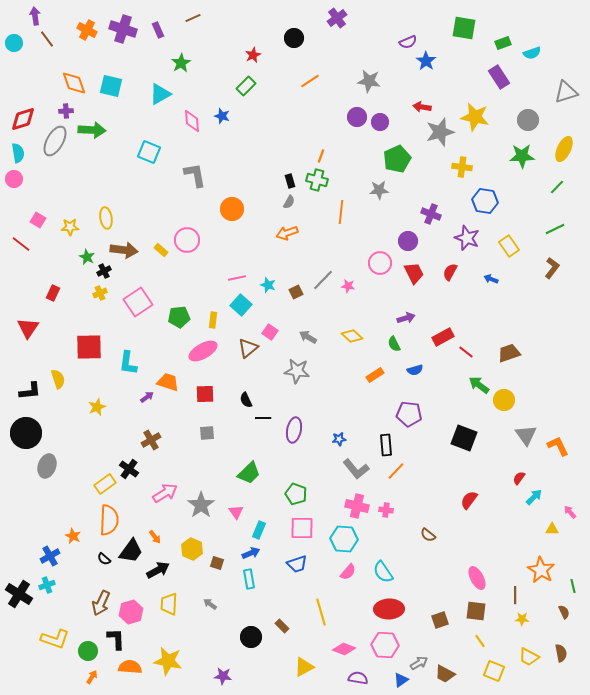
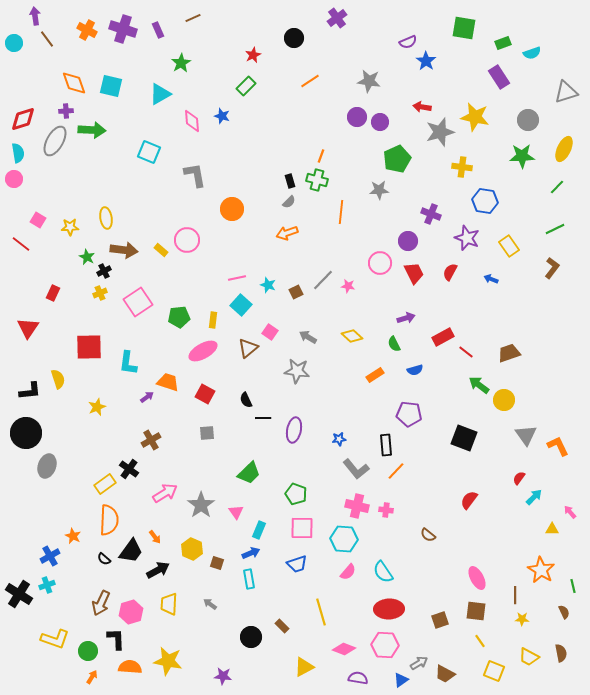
gray semicircle at (289, 202): rotated 16 degrees clockwise
red square at (205, 394): rotated 30 degrees clockwise
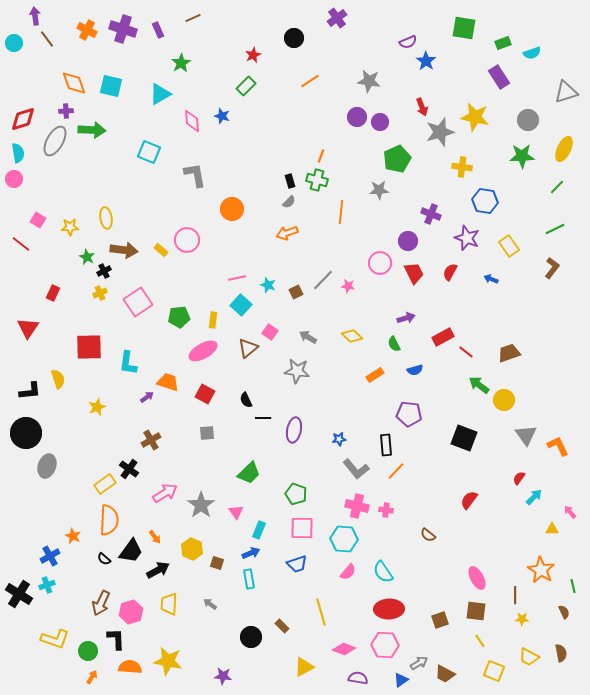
red arrow at (422, 107): rotated 120 degrees counterclockwise
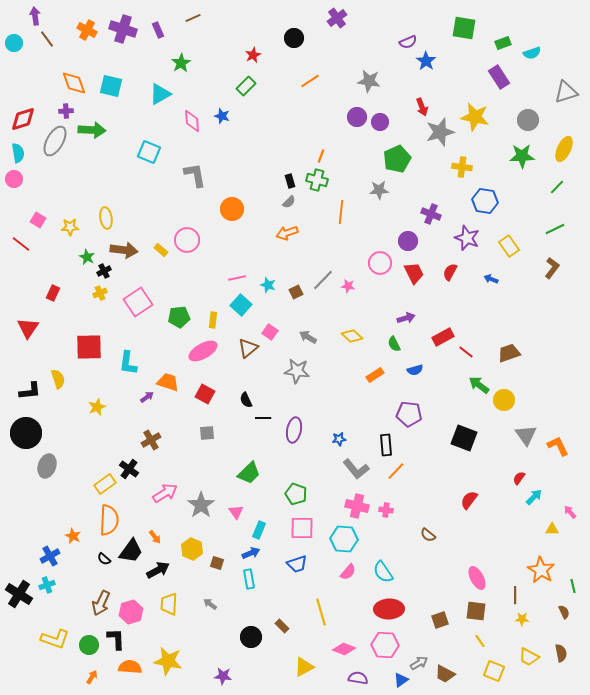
green circle at (88, 651): moved 1 px right, 6 px up
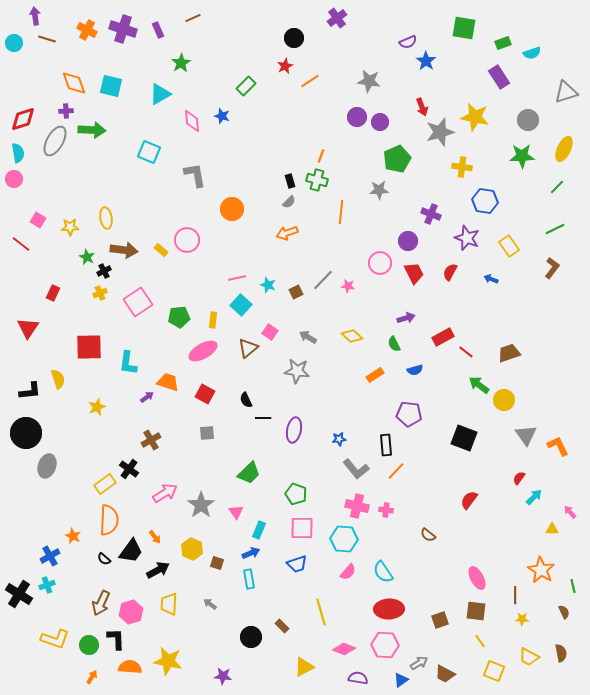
brown line at (47, 39): rotated 36 degrees counterclockwise
red star at (253, 55): moved 32 px right, 11 px down
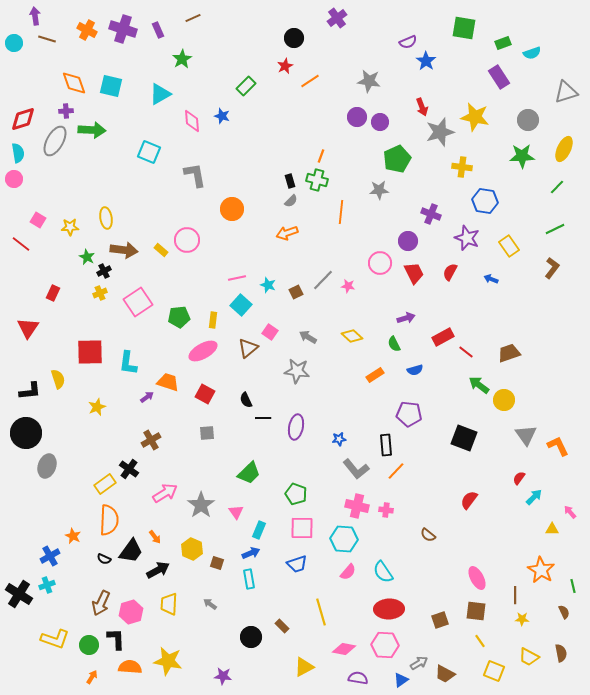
green star at (181, 63): moved 1 px right, 4 px up
gray semicircle at (289, 202): moved 2 px right, 1 px up
red square at (89, 347): moved 1 px right, 5 px down
purple ellipse at (294, 430): moved 2 px right, 3 px up
black semicircle at (104, 559): rotated 16 degrees counterclockwise
pink diamond at (344, 649): rotated 10 degrees counterclockwise
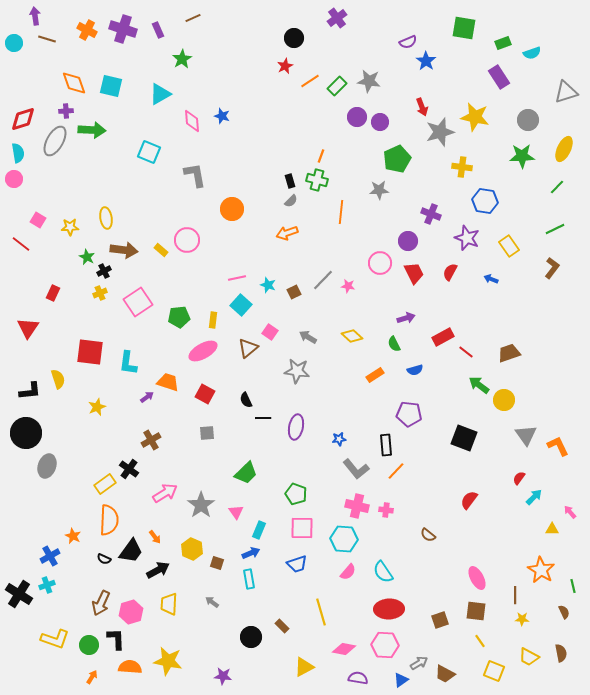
green rectangle at (246, 86): moved 91 px right
brown square at (296, 292): moved 2 px left
red square at (90, 352): rotated 8 degrees clockwise
green trapezoid at (249, 473): moved 3 px left
gray arrow at (210, 604): moved 2 px right, 2 px up
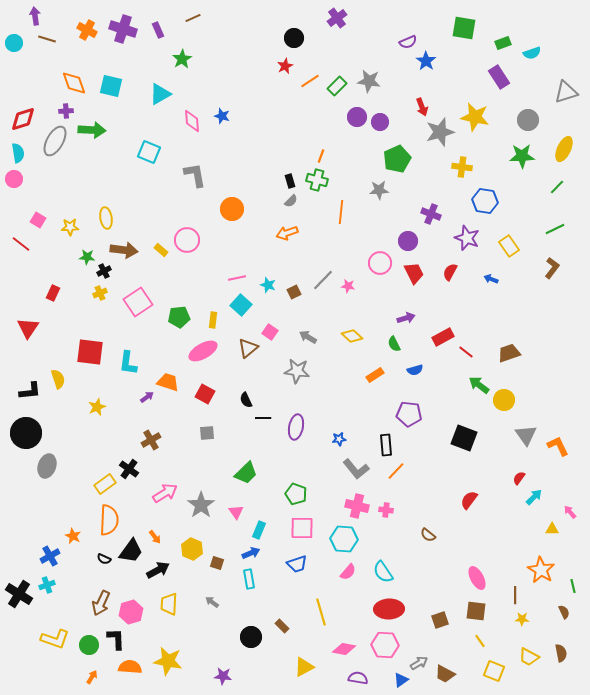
green star at (87, 257): rotated 21 degrees counterclockwise
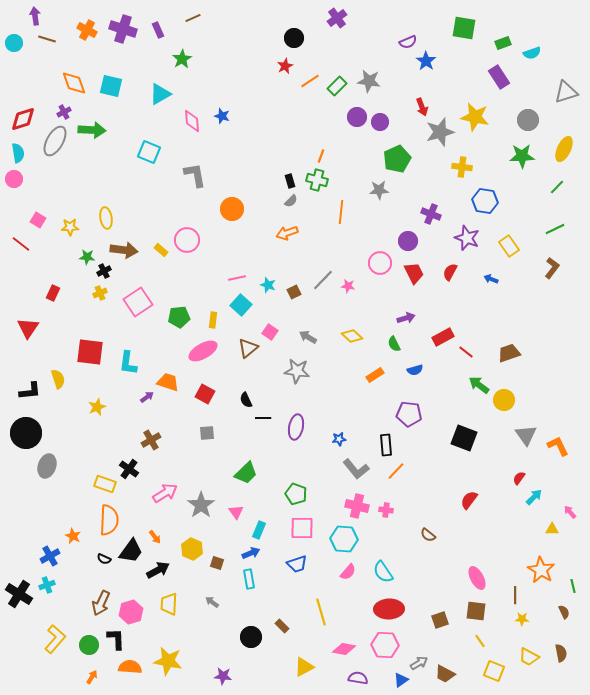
purple cross at (66, 111): moved 2 px left, 1 px down; rotated 24 degrees counterclockwise
yellow rectangle at (105, 484): rotated 55 degrees clockwise
yellow L-shape at (55, 639): rotated 68 degrees counterclockwise
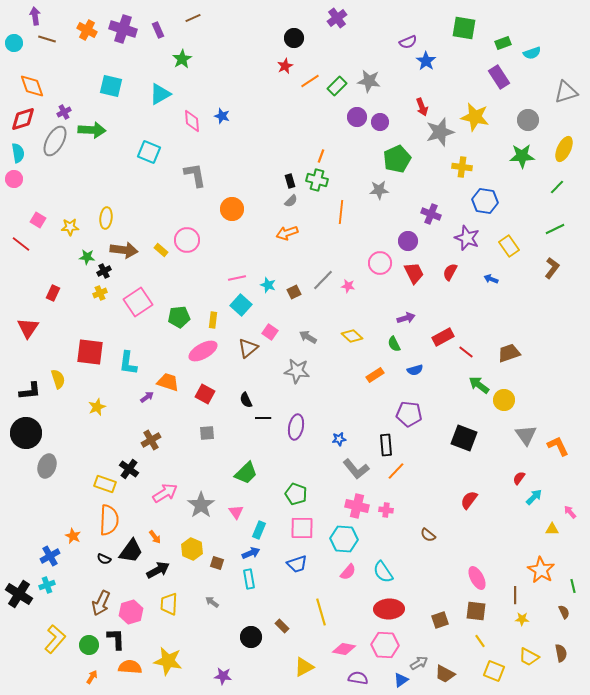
orange diamond at (74, 83): moved 42 px left, 3 px down
yellow ellipse at (106, 218): rotated 15 degrees clockwise
